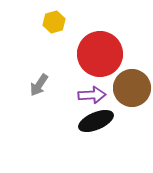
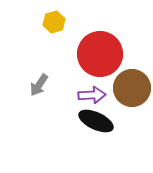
black ellipse: rotated 48 degrees clockwise
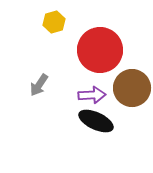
red circle: moved 4 px up
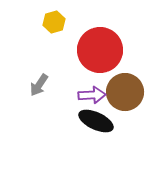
brown circle: moved 7 px left, 4 px down
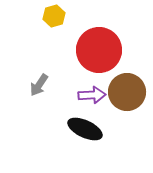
yellow hexagon: moved 6 px up
red circle: moved 1 px left
brown circle: moved 2 px right
black ellipse: moved 11 px left, 8 px down
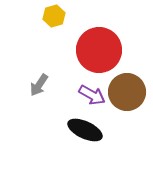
purple arrow: rotated 32 degrees clockwise
black ellipse: moved 1 px down
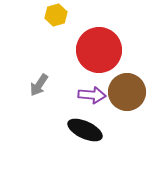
yellow hexagon: moved 2 px right, 1 px up
purple arrow: rotated 24 degrees counterclockwise
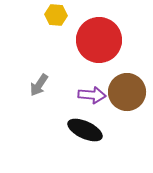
yellow hexagon: rotated 20 degrees clockwise
red circle: moved 10 px up
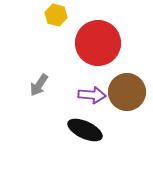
yellow hexagon: rotated 10 degrees clockwise
red circle: moved 1 px left, 3 px down
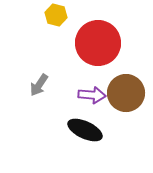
brown circle: moved 1 px left, 1 px down
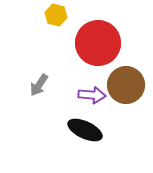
brown circle: moved 8 px up
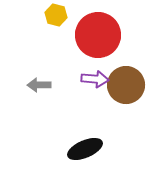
red circle: moved 8 px up
gray arrow: rotated 55 degrees clockwise
purple arrow: moved 3 px right, 16 px up
black ellipse: moved 19 px down; rotated 48 degrees counterclockwise
